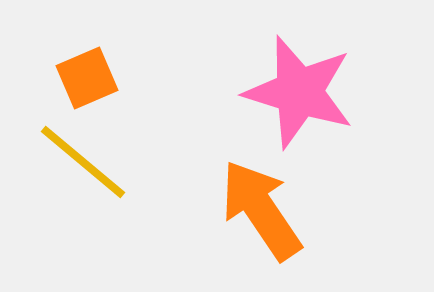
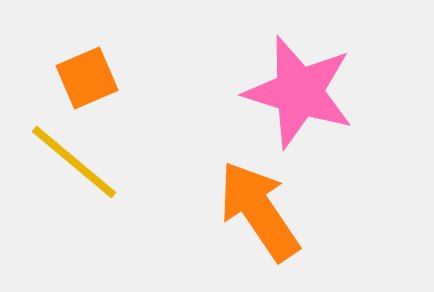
yellow line: moved 9 px left
orange arrow: moved 2 px left, 1 px down
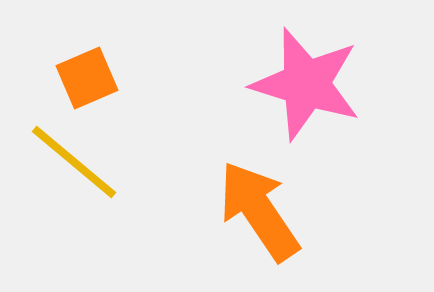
pink star: moved 7 px right, 8 px up
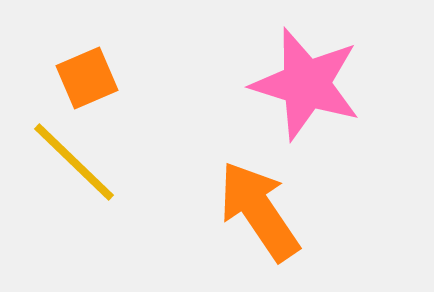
yellow line: rotated 4 degrees clockwise
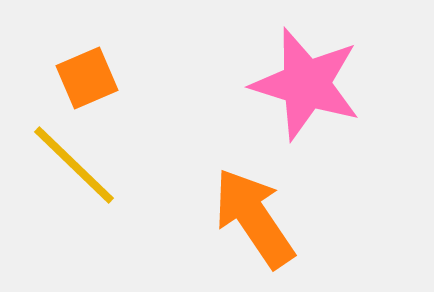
yellow line: moved 3 px down
orange arrow: moved 5 px left, 7 px down
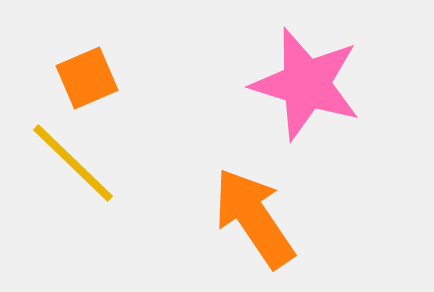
yellow line: moved 1 px left, 2 px up
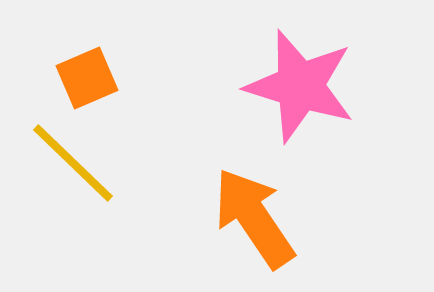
pink star: moved 6 px left, 2 px down
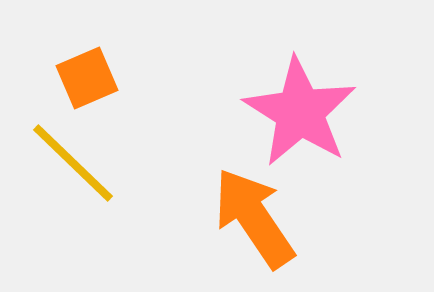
pink star: moved 26 px down; rotated 15 degrees clockwise
